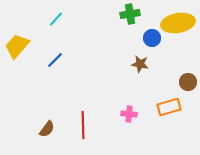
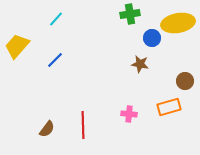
brown circle: moved 3 px left, 1 px up
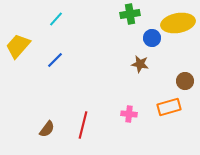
yellow trapezoid: moved 1 px right
red line: rotated 16 degrees clockwise
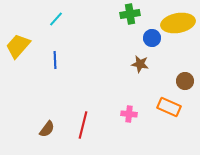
blue line: rotated 48 degrees counterclockwise
orange rectangle: rotated 40 degrees clockwise
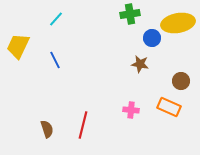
yellow trapezoid: rotated 16 degrees counterclockwise
blue line: rotated 24 degrees counterclockwise
brown circle: moved 4 px left
pink cross: moved 2 px right, 4 px up
brown semicircle: rotated 54 degrees counterclockwise
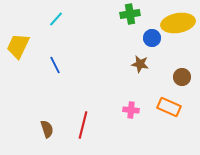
blue line: moved 5 px down
brown circle: moved 1 px right, 4 px up
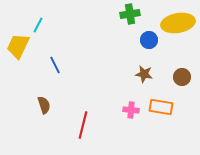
cyan line: moved 18 px left, 6 px down; rotated 14 degrees counterclockwise
blue circle: moved 3 px left, 2 px down
brown star: moved 4 px right, 10 px down
orange rectangle: moved 8 px left; rotated 15 degrees counterclockwise
brown semicircle: moved 3 px left, 24 px up
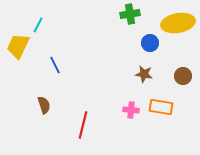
blue circle: moved 1 px right, 3 px down
brown circle: moved 1 px right, 1 px up
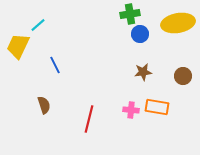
cyan line: rotated 21 degrees clockwise
blue circle: moved 10 px left, 9 px up
brown star: moved 1 px left, 2 px up; rotated 18 degrees counterclockwise
orange rectangle: moved 4 px left
red line: moved 6 px right, 6 px up
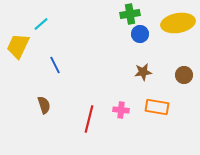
cyan line: moved 3 px right, 1 px up
brown circle: moved 1 px right, 1 px up
pink cross: moved 10 px left
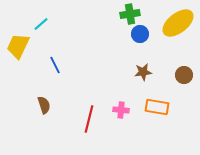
yellow ellipse: rotated 28 degrees counterclockwise
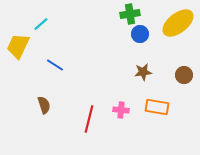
blue line: rotated 30 degrees counterclockwise
